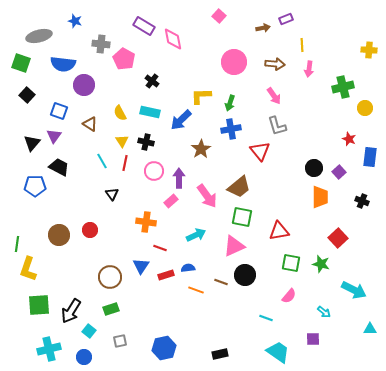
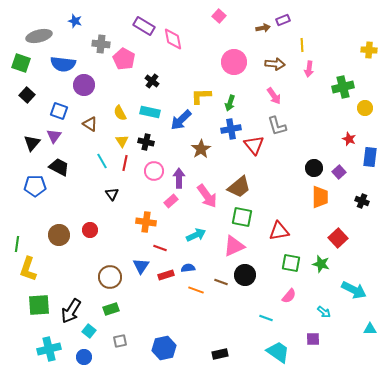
purple rectangle at (286, 19): moved 3 px left, 1 px down
red triangle at (260, 151): moved 6 px left, 6 px up
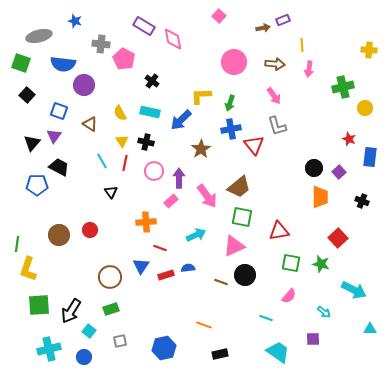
blue pentagon at (35, 186): moved 2 px right, 1 px up
black triangle at (112, 194): moved 1 px left, 2 px up
orange cross at (146, 222): rotated 12 degrees counterclockwise
orange line at (196, 290): moved 8 px right, 35 px down
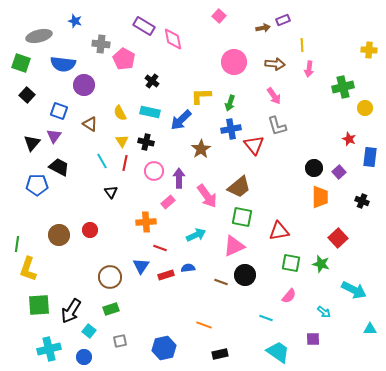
pink rectangle at (171, 201): moved 3 px left, 1 px down
